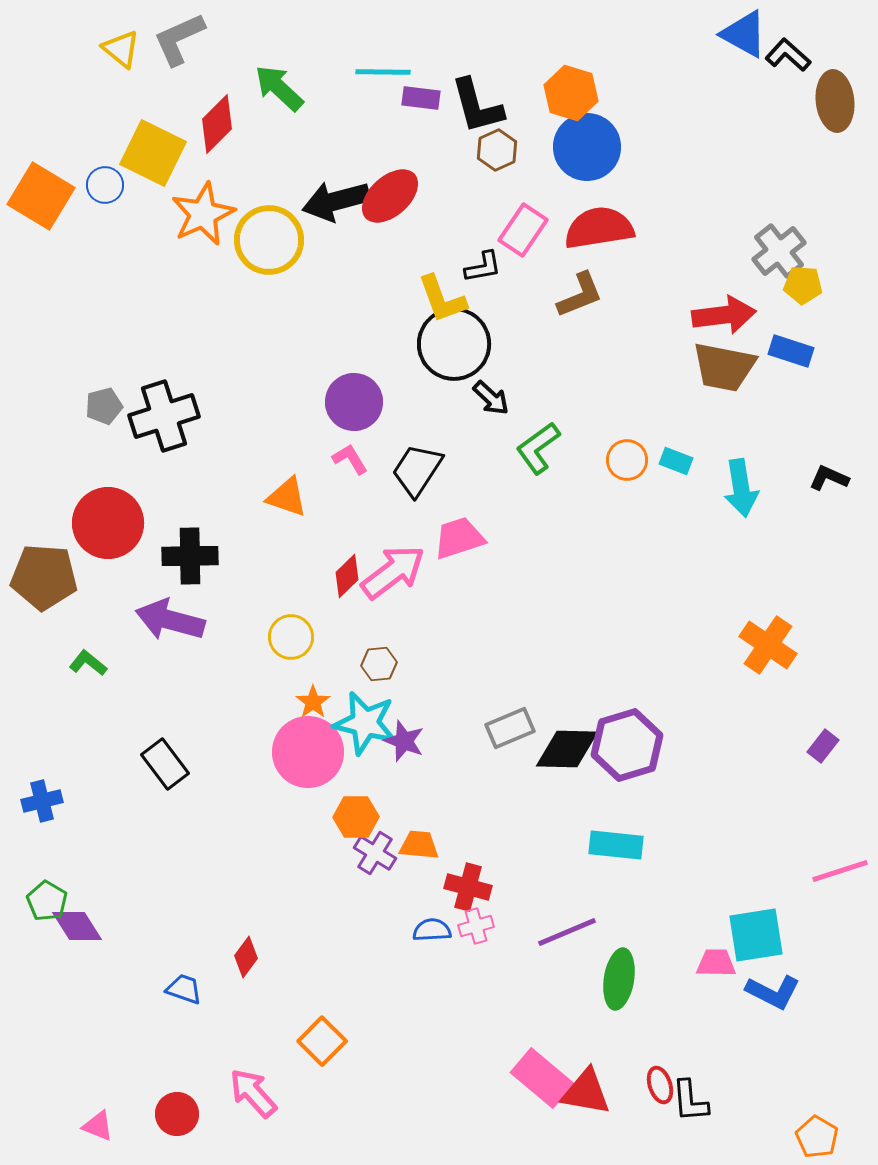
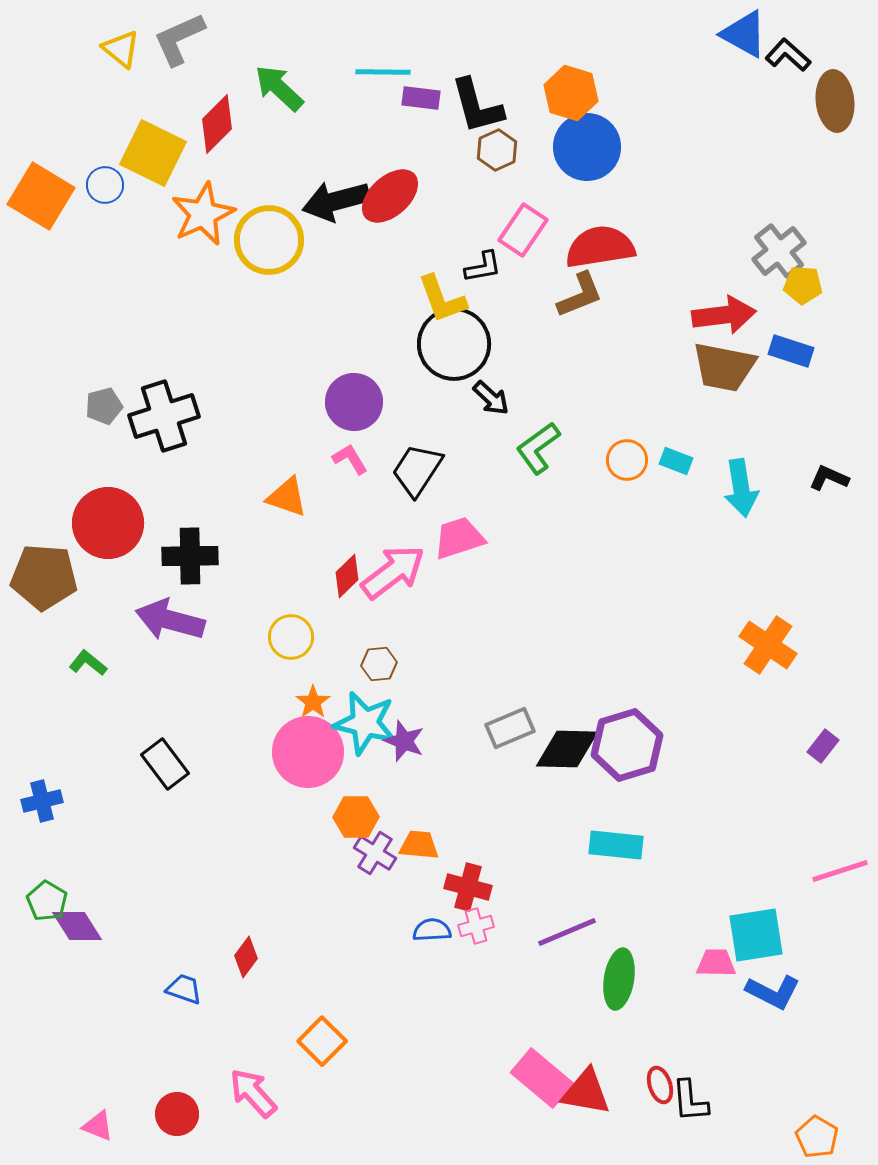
red semicircle at (599, 228): moved 1 px right, 19 px down
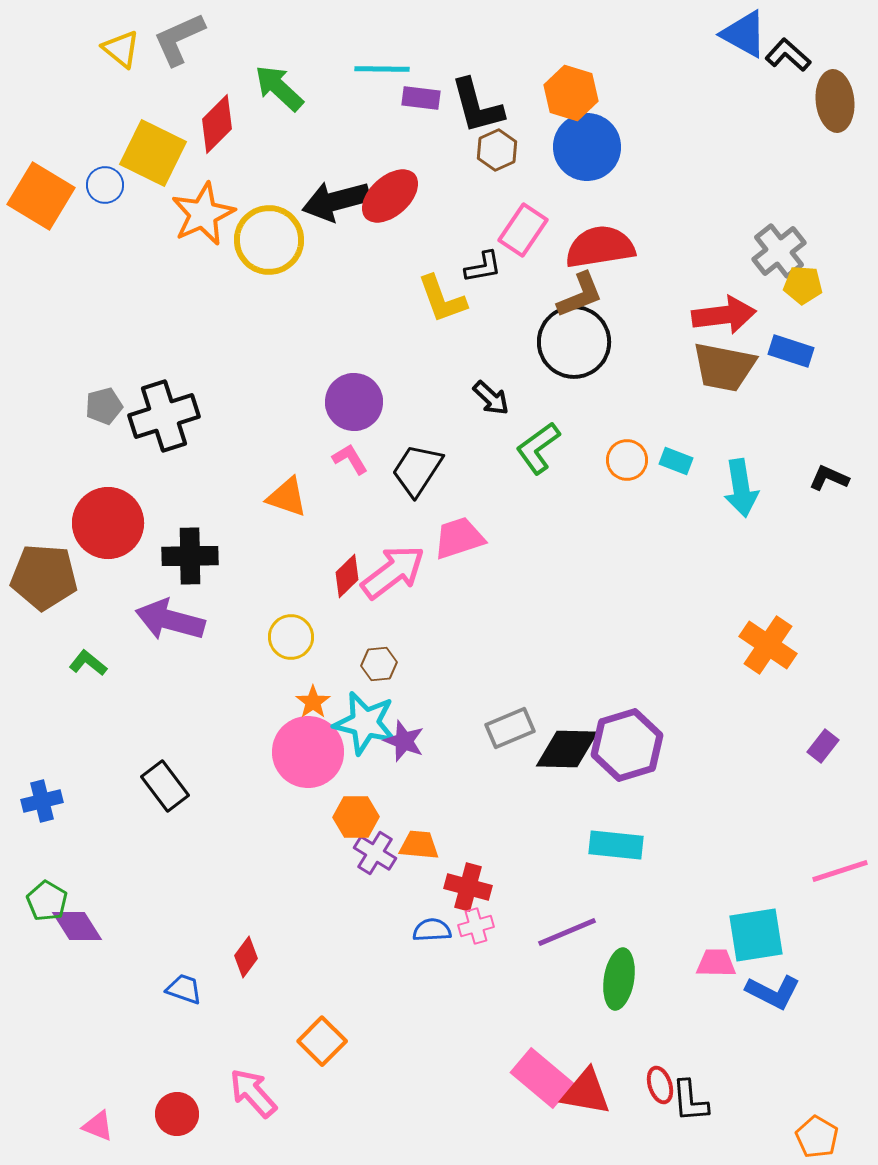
cyan line at (383, 72): moved 1 px left, 3 px up
black circle at (454, 344): moved 120 px right, 2 px up
black rectangle at (165, 764): moved 22 px down
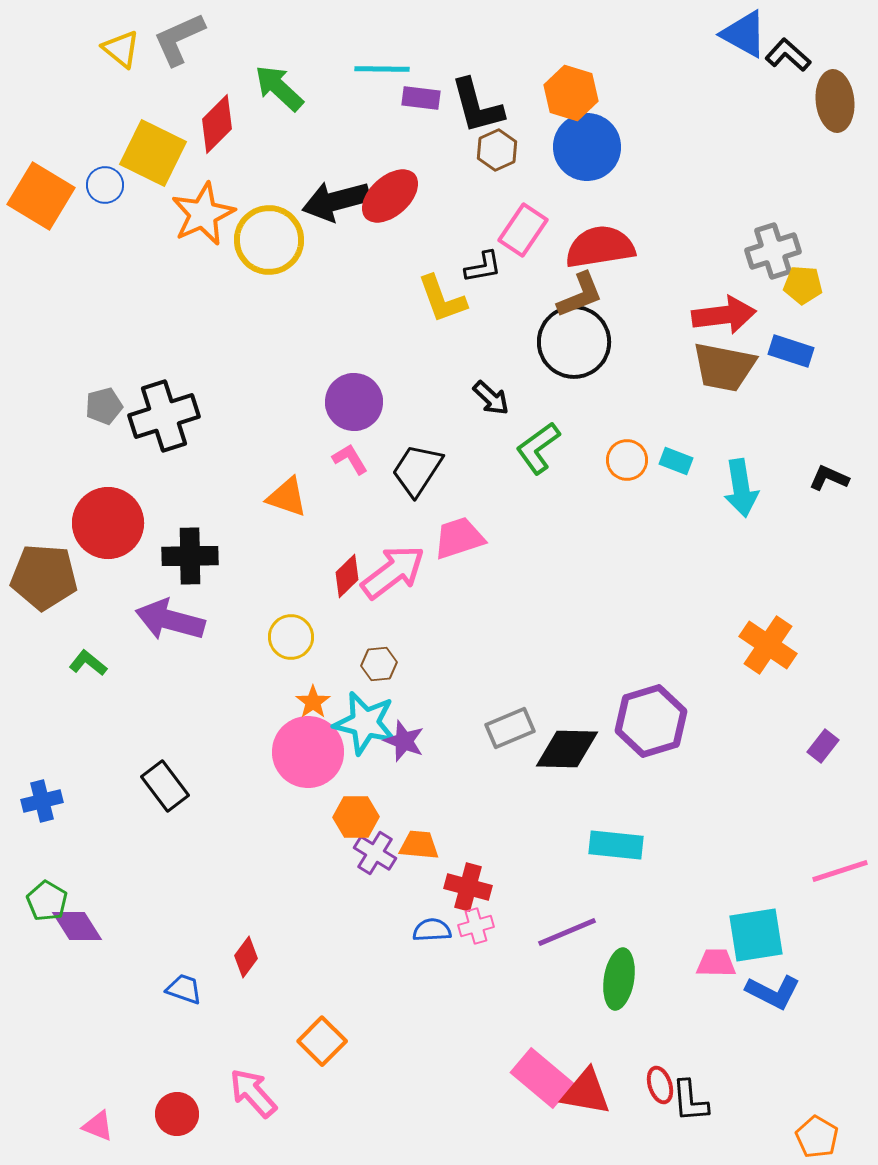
gray cross at (779, 251): moved 6 px left; rotated 20 degrees clockwise
purple hexagon at (627, 745): moved 24 px right, 24 px up
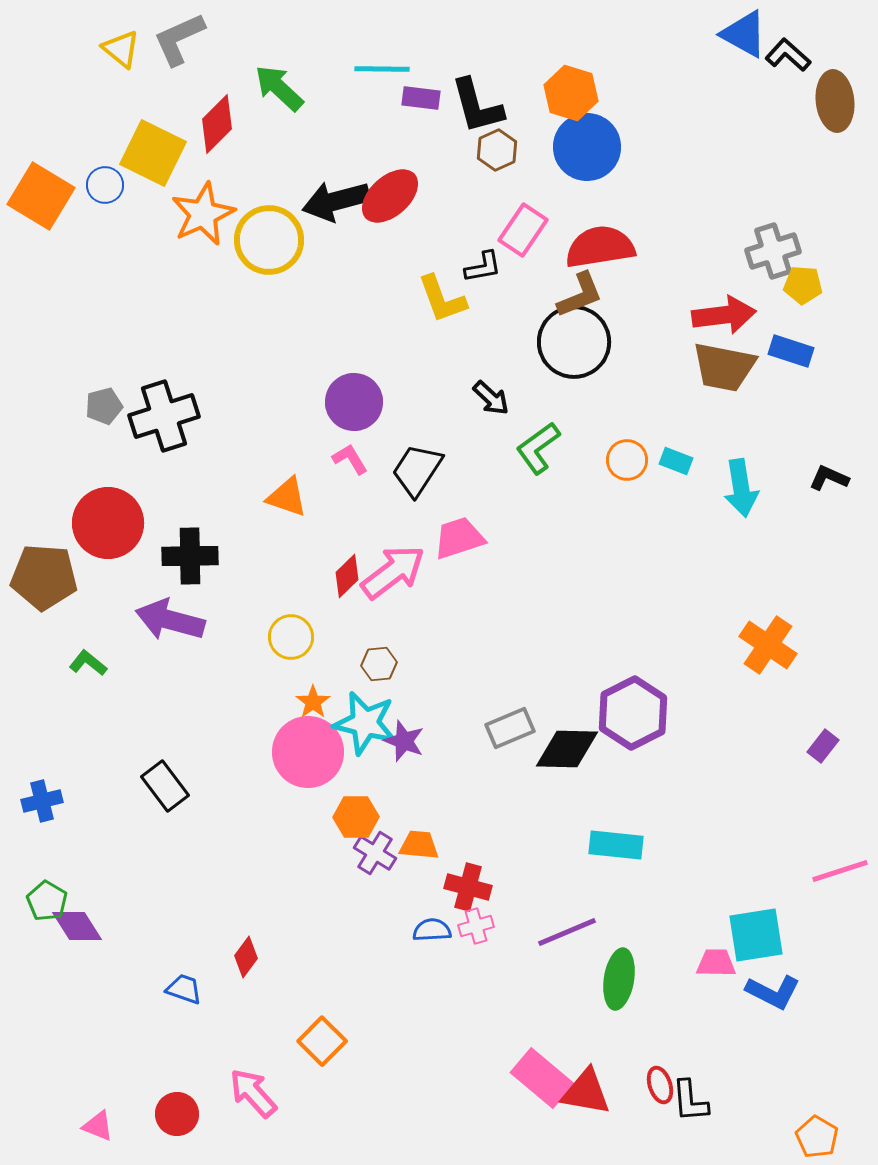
purple hexagon at (651, 721): moved 18 px left, 8 px up; rotated 10 degrees counterclockwise
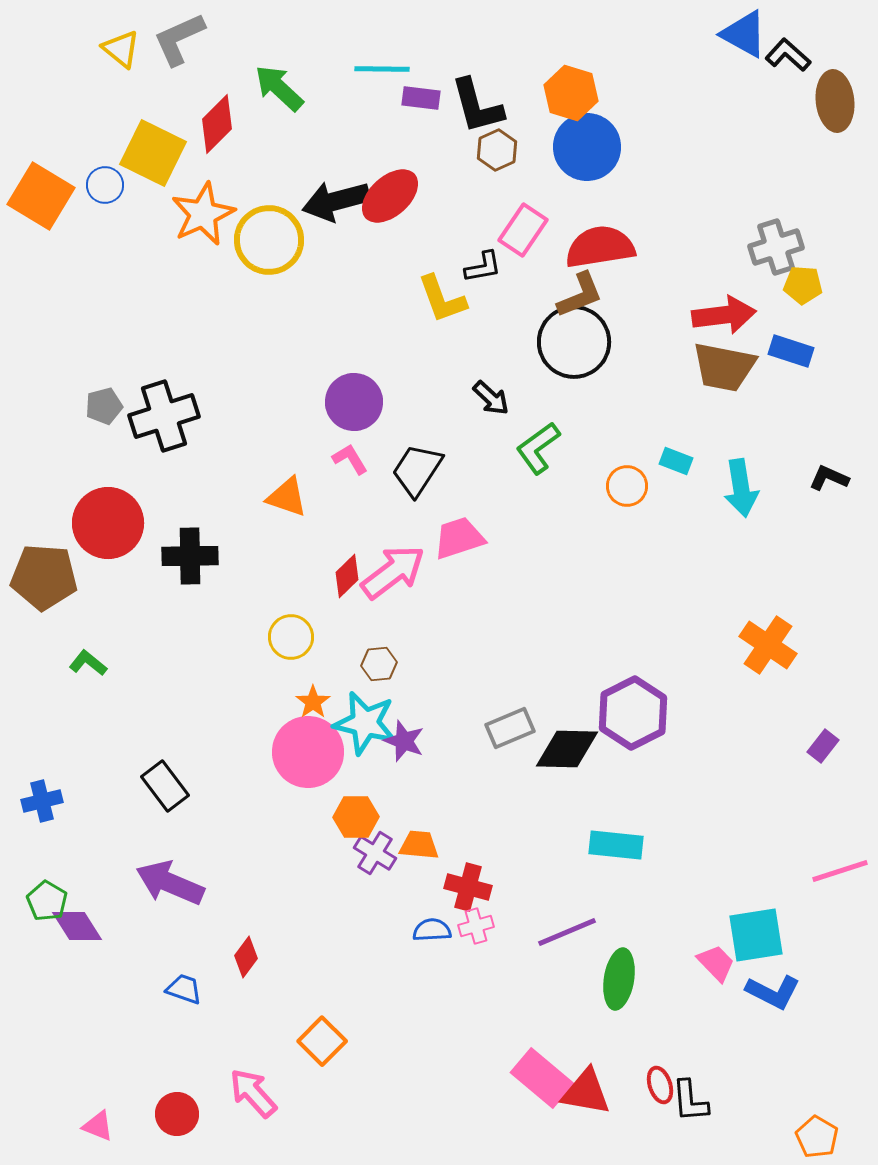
gray cross at (773, 251): moved 3 px right, 4 px up
orange circle at (627, 460): moved 26 px down
purple arrow at (170, 620): moved 263 px down; rotated 8 degrees clockwise
pink trapezoid at (716, 963): rotated 45 degrees clockwise
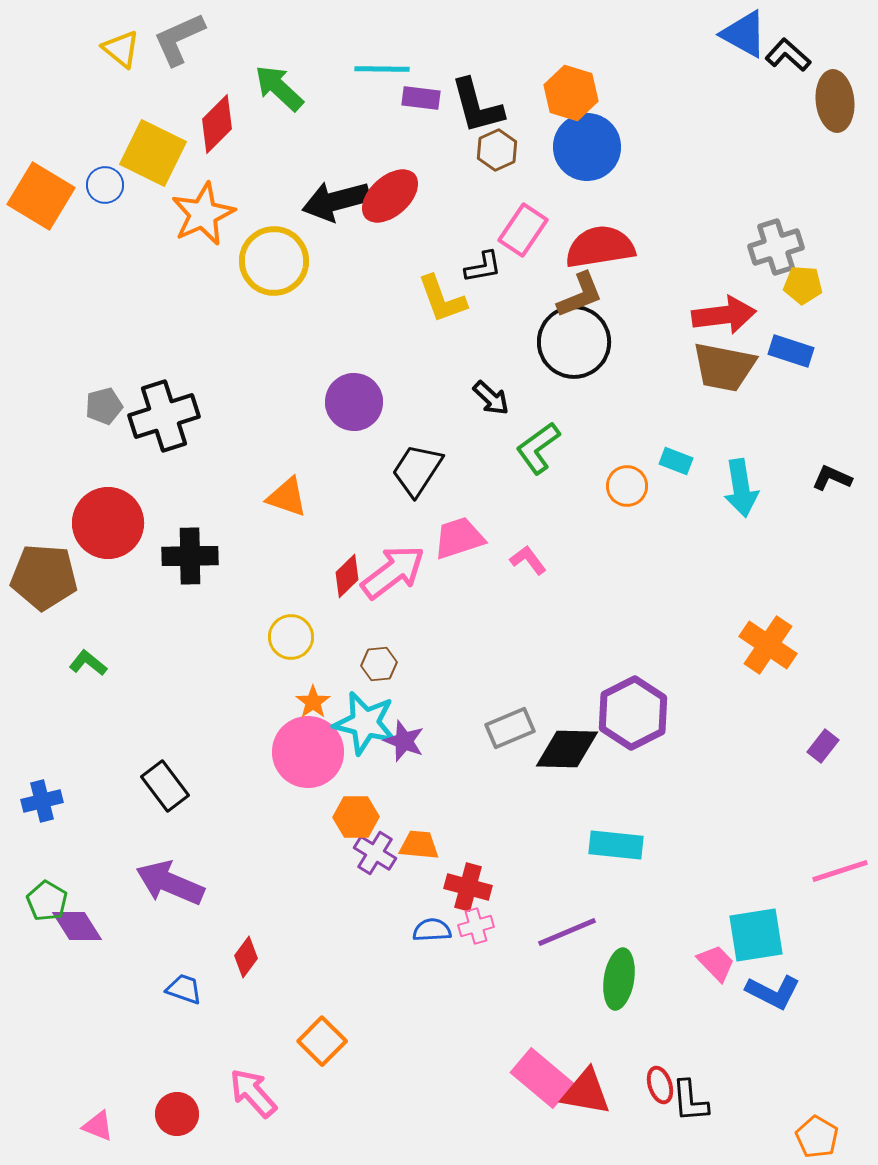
yellow circle at (269, 240): moved 5 px right, 21 px down
pink L-shape at (350, 459): moved 178 px right, 101 px down; rotated 6 degrees counterclockwise
black L-shape at (829, 478): moved 3 px right
